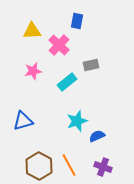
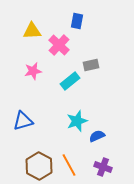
cyan rectangle: moved 3 px right, 1 px up
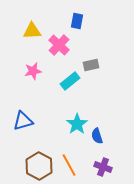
cyan star: moved 3 px down; rotated 15 degrees counterclockwise
blue semicircle: rotated 84 degrees counterclockwise
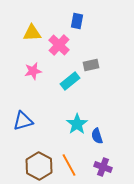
yellow triangle: moved 2 px down
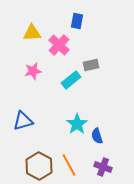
cyan rectangle: moved 1 px right, 1 px up
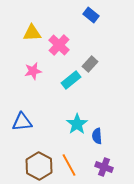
blue rectangle: moved 14 px right, 6 px up; rotated 63 degrees counterclockwise
gray rectangle: moved 1 px left, 1 px up; rotated 35 degrees counterclockwise
blue triangle: moved 1 px left, 1 px down; rotated 10 degrees clockwise
blue semicircle: rotated 14 degrees clockwise
purple cross: moved 1 px right
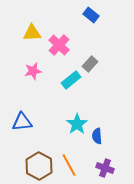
purple cross: moved 1 px right, 1 px down
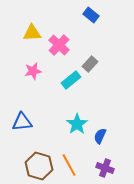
blue semicircle: moved 3 px right; rotated 28 degrees clockwise
brown hexagon: rotated 12 degrees counterclockwise
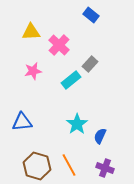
yellow triangle: moved 1 px left, 1 px up
brown hexagon: moved 2 px left
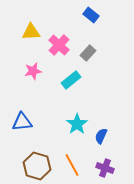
gray rectangle: moved 2 px left, 11 px up
blue semicircle: moved 1 px right
orange line: moved 3 px right
